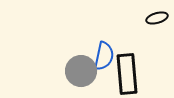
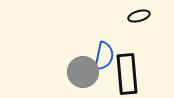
black ellipse: moved 18 px left, 2 px up
gray circle: moved 2 px right, 1 px down
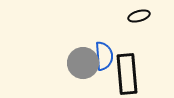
blue semicircle: rotated 16 degrees counterclockwise
gray circle: moved 9 px up
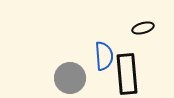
black ellipse: moved 4 px right, 12 px down
gray circle: moved 13 px left, 15 px down
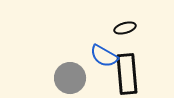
black ellipse: moved 18 px left
blue semicircle: rotated 124 degrees clockwise
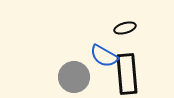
gray circle: moved 4 px right, 1 px up
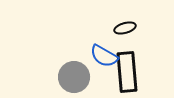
black rectangle: moved 2 px up
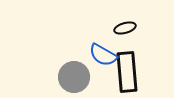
blue semicircle: moved 1 px left, 1 px up
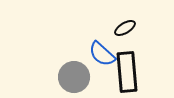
black ellipse: rotated 15 degrees counterclockwise
blue semicircle: moved 1 px left, 1 px up; rotated 12 degrees clockwise
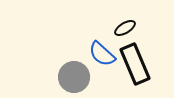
black rectangle: moved 8 px right, 8 px up; rotated 18 degrees counterclockwise
